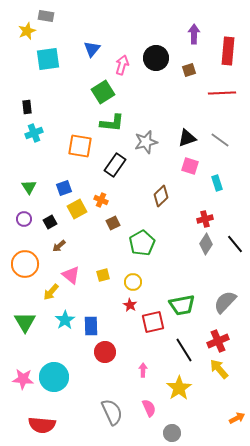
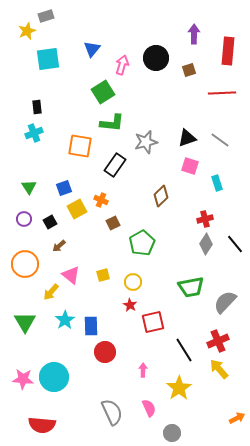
gray rectangle at (46, 16): rotated 28 degrees counterclockwise
black rectangle at (27, 107): moved 10 px right
green trapezoid at (182, 305): moved 9 px right, 18 px up
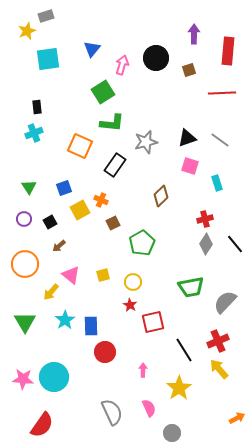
orange square at (80, 146): rotated 15 degrees clockwise
yellow square at (77, 209): moved 3 px right, 1 px down
red semicircle at (42, 425): rotated 60 degrees counterclockwise
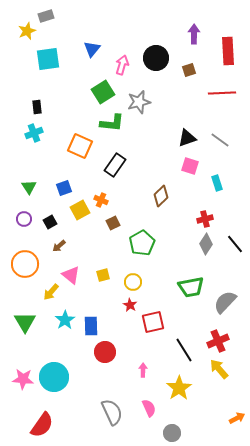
red rectangle at (228, 51): rotated 8 degrees counterclockwise
gray star at (146, 142): moved 7 px left, 40 px up
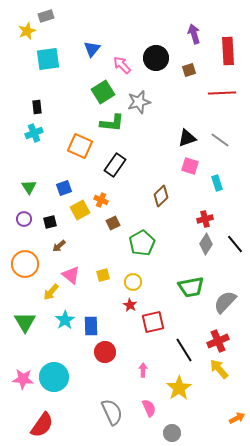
purple arrow at (194, 34): rotated 18 degrees counterclockwise
pink arrow at (122, 65): rotated 60 degrees counterclockwise
black square at (50, 222): rotated 16 degrees clockwise
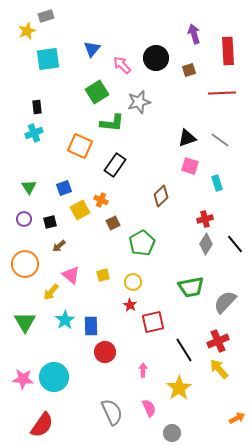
green square at (103, 92): moved 6 px left
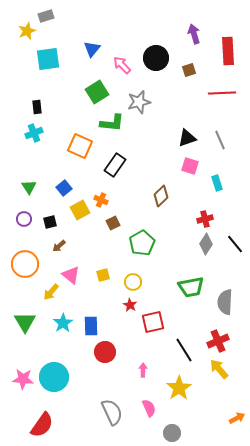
gray line at (220, 140): rotated 30 degrees clockwise
blue square at (64, 188): rotated 21 degrees counterclockwise
gray semicircle at (225, 302): rotated 40 degrees counterclockwise
cyan star at (65, 320): moved 2 px left, 3 px down
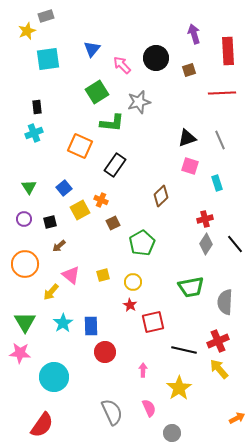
black line at (184, 350): rotated 45 degrees counterclockwise
pink star at (23, 379): moved 3 px left, 26 px up
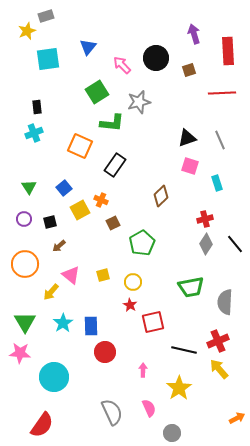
blue triangle at (92, 49): moved 4 px left, 2 px up
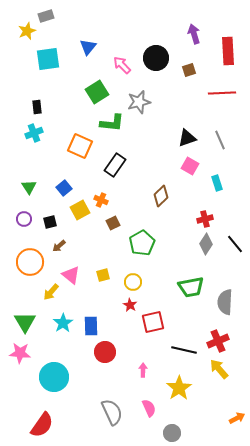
pink square at (190, 166): rotated 12 degrees clockwise
orange circle at (25, 264): moved 5 px right, 2 px up
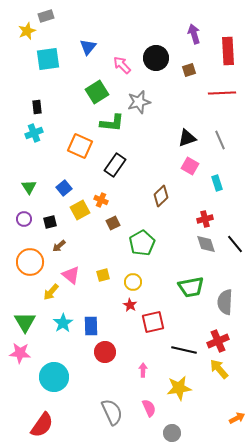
gray diamond at (206, 244): rotated 50 degrees counterclockwise
yellow star at (179, 388): rotated 25 degrees clockwise
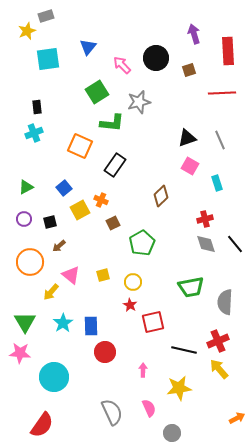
green triangle at (29, 187): moved 3 px left; rotated 35 degrees clockwise
